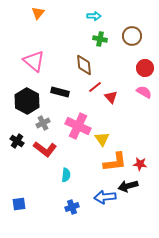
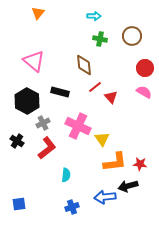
red L-shape: moved 2 px right, 1 px up; rotated 75 degrees counterclockwise
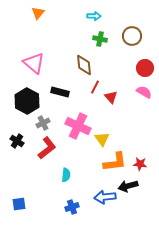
pink triangle: moved 2 px down
red line: rotated 24 degrees counterclockwise
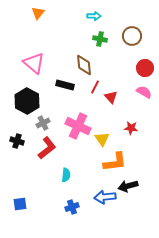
black rectangle: moved 5 px right, 7 px up
black cross: rotated 16 degrees counterclockwise
red star: moved 9 px left, 36 px up
blue square: moved 1 px right
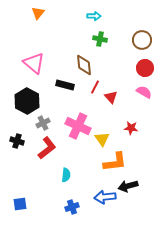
brown circle: moved 10 px right, 4 px down
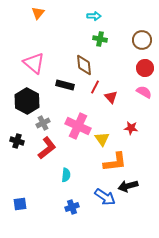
blue arrow: rotated 140 degrees counterclockwise
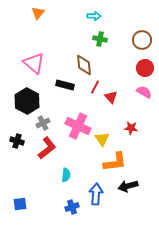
blue arrow: moved 9 px left, 3 px up; rotated 120 degrees counterclockwise
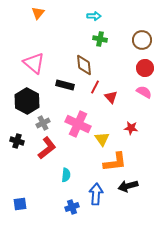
pink cross: moved 2 px up
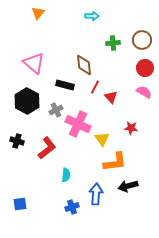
cyan arrow: moved 2 px left
green cross: moved 13 px right, 4 px down; rotated 16 degrees counterclockwise
gray cross: moved 13 px right, 13 px up
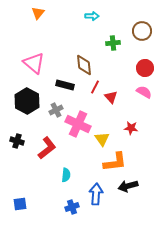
brown circle: moved 9 px up
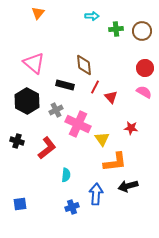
green cross: moved 3 px right, 14 px up
